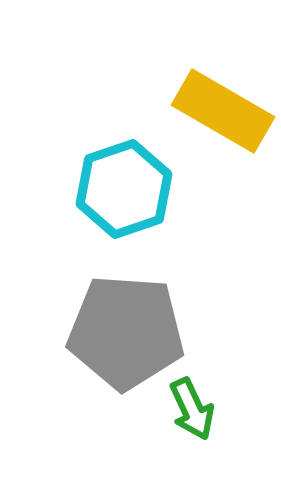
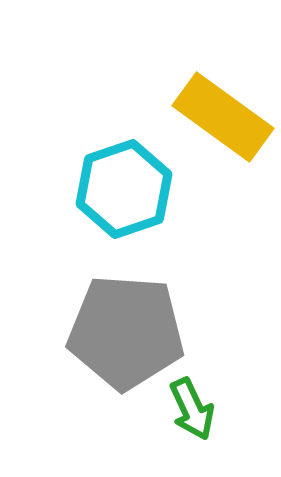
yellow rectangle: moved 6 px down; rotated 6 degrees clockwise
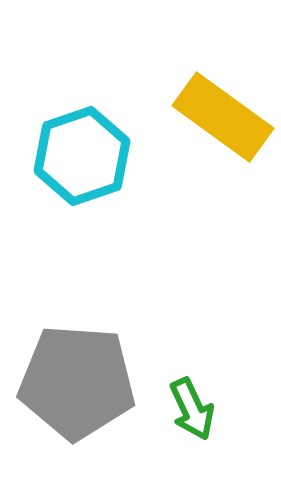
cyan hexagon: moved 42 px left, 33 px up
gray pentagon: moved 49 px left, 50 px down
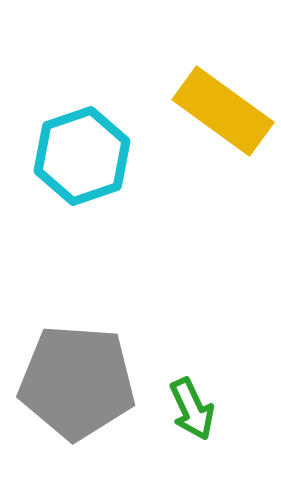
yellow rectangle: moved 6 px up
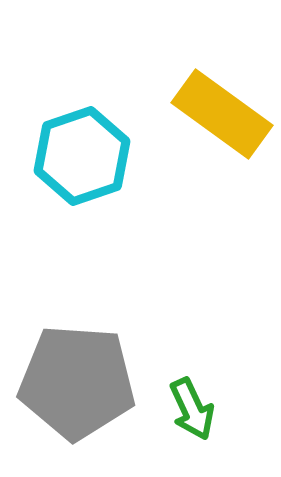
yellow rectangle: moved 1 px left, 3 px down
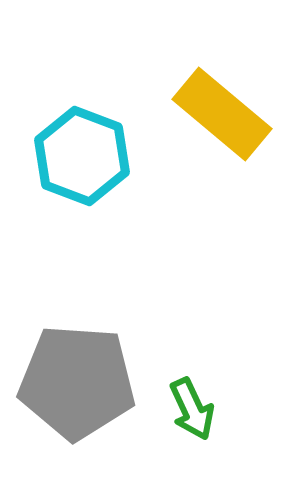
yellow rectangle: rotated 4 degrees clockwise
cyan hexagon: rotated 20 degrees counterclockwise
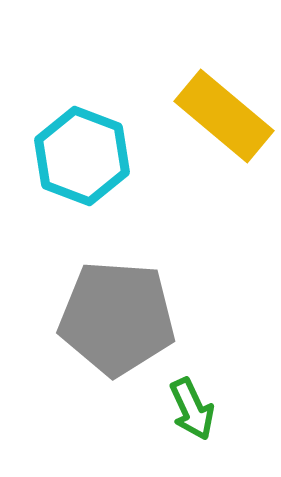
yellow rectangle: moved 2 px right, 2 px down
gray pentagon: moved 40 px right, 64 px up
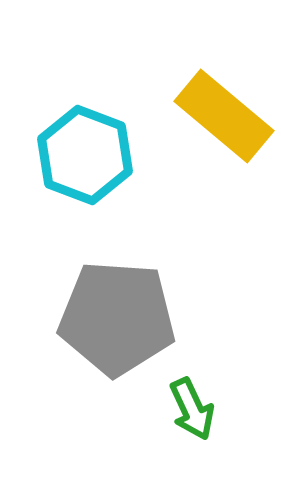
cyan hexagon: moved 3 px right, 1 px up
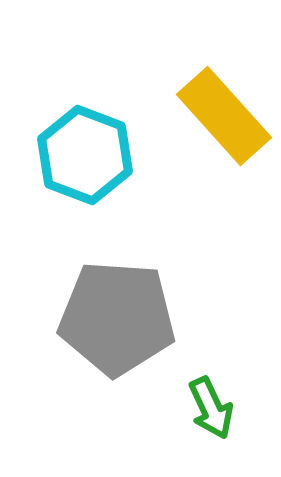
yellow rectangle: rotated 8 degrees clockwise
green arrow: moved 19 px right, 1 px up
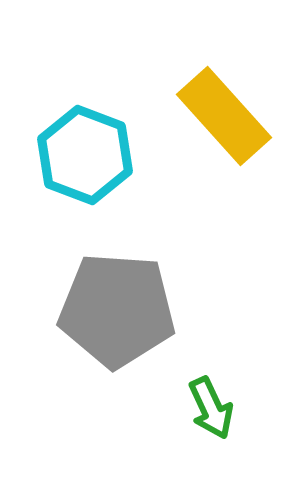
gray pentagon: moved 8 px up
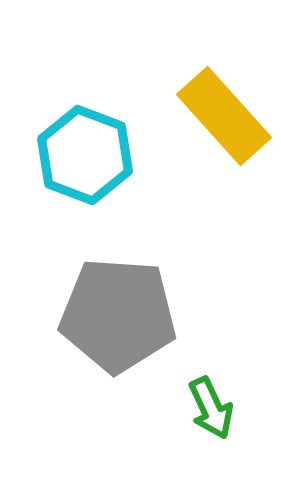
gray pentagon: moved 1 px right, 5 px down
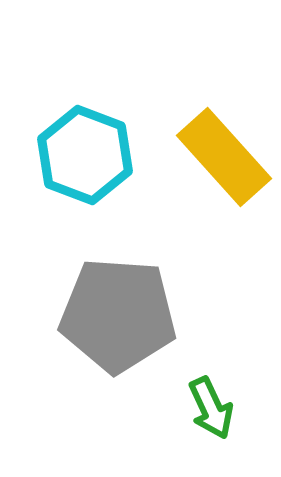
yellow rectangle: moved 41 px down
